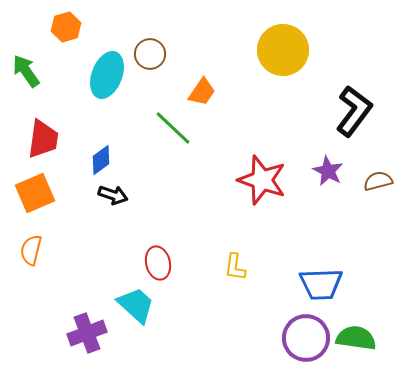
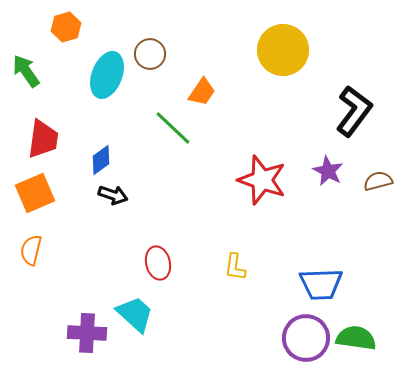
cyan trapezoid: moved 1 px left, 9 px down
purple cross: rotated 24 degrees clockwise
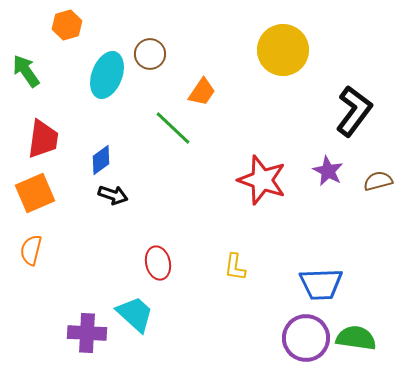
orange hexagon: moved 1 px right, 2 px up
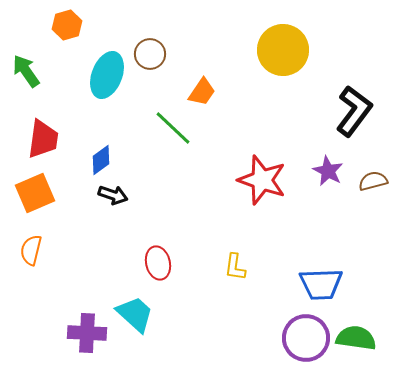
brown semicircle: moved 5 px left
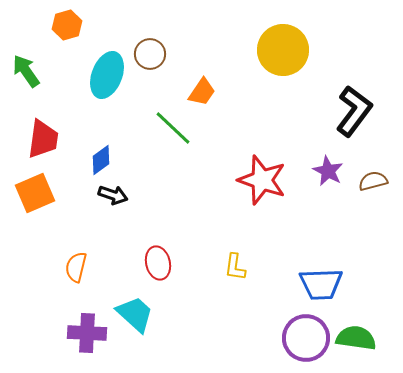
orange semicircle: moved 45 px right, 17 px down
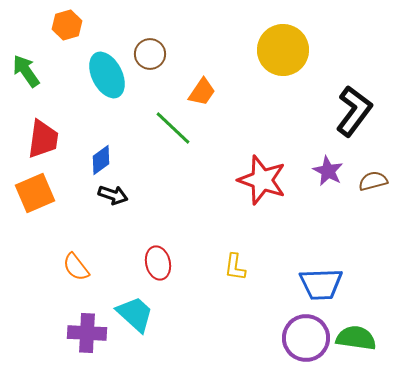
cyan ellipse: rotated 48 degrees counterclockwise
orange semicircle: rotated 52 degrees counterclockwise
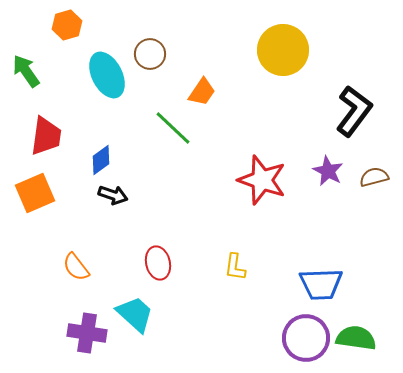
red trapezoid: moved 3 px right, 3 px up
brown semicircle: moved 1 px right, 4 px up
purple cross: rotated 6 degrees clockwise
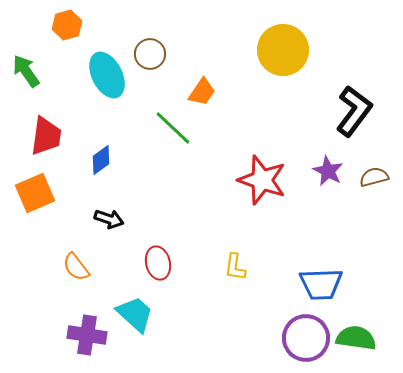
black arrow: moved 4 px left, 24 px down
purple cross: moved 2 px down
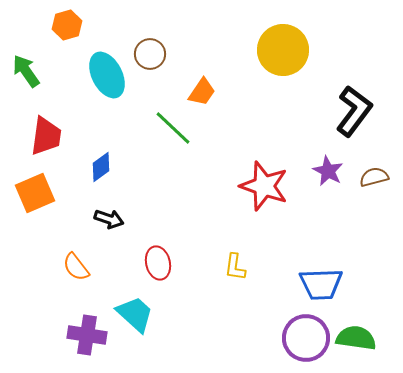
blue diamond: moved 7 px down
red star: moved 2 px right, 6 px down
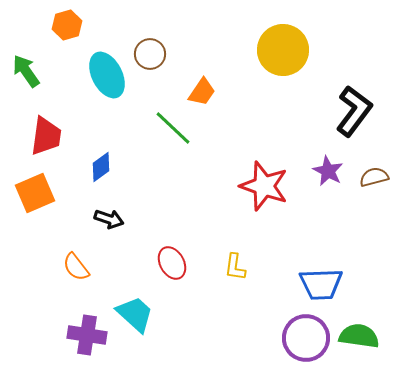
red ellipse: moved 14 px right; rotated 16 degrees counterclockwise
green semicircle: moved 3 px right, 2 px up
